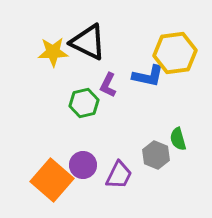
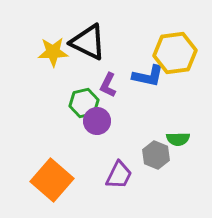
green semicircle: rotated 75 degrees counterclockwise
purple circle: moved 14 px right, 44 px up
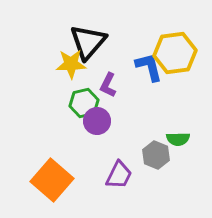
black triangle: rotated 45 degrees clockwise
yellow star: moved 18 px right, 12 px down
blue L-shape: moved 1 px right, 9 px up; rotated 116 degrees counterclockwise
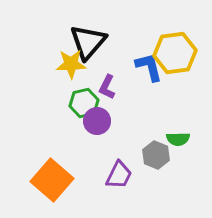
purple L-shape: moved 1 px left, 2 px down
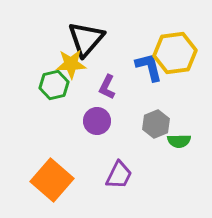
black triangle: moved 2 px left, 3 px up
green hexagon: moved 30 px left, 18 px up
green semicircle: moved 1 px right, 2 px down
gray hexagon: moved 31 px up; rotated 16 degrees clockwise
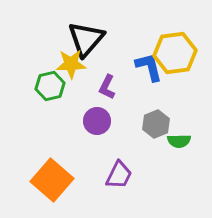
green hexagon: moved 4 px left, 1 px down
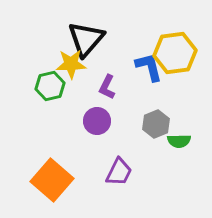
purple trapezoid: moved 3 px up
